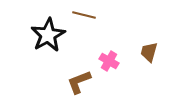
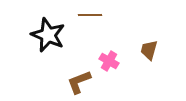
brown line: moved 6 px right; rotated 15 degrees counterclockwise
black star: rotated 20 degrees counterclockwise
brown trapezoid: moved 2 px up
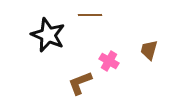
brown L-shape: moved 1 px right, 1 px down
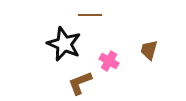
black star: moved 16 px right, 9 px down
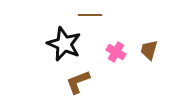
pink cross: moved 7 px right, 9 px up
brown L-shape: moved 2 px left, 1 px up
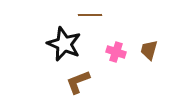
pink cross: rotated 12 degrees counterclockwise
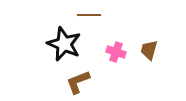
brown line: moved 1 px left
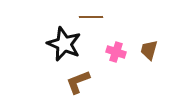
brown line: moved 2 px right, 2 px down
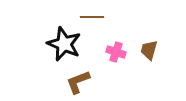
brown line: moved 1 px right
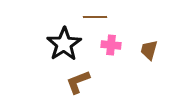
brown line: moved 3 px right
black star: rotated 16 degrees clockwise
pink cross: moved 5 px left, 7 px up; rotated 12 degrees counterclockwise
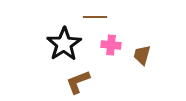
brown trapezoid: moved 7 px left, 5 px down
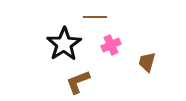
pink cross: rotated 30 degrees counterclockwise
brown trapezoid: moved 5 px right, 7 px down
